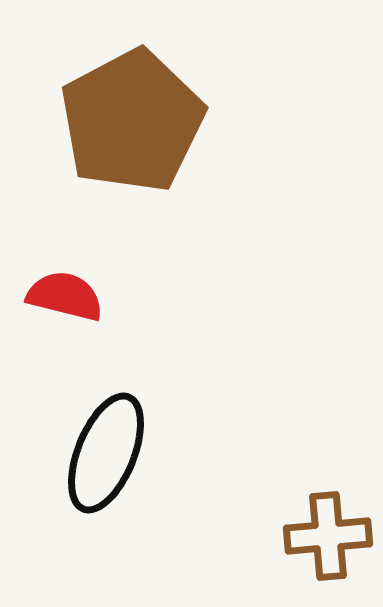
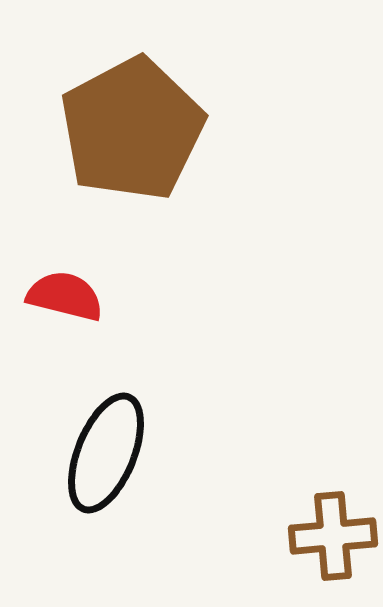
brown pentagon: moved 8 px down
brown cross: moved 5 px right
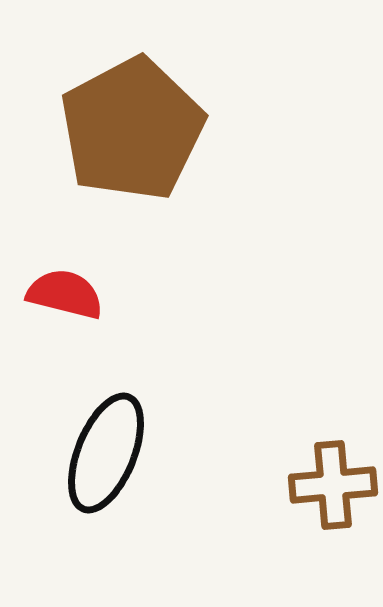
red semicircle: moved 2 px up
brown cross: moved 51 px up
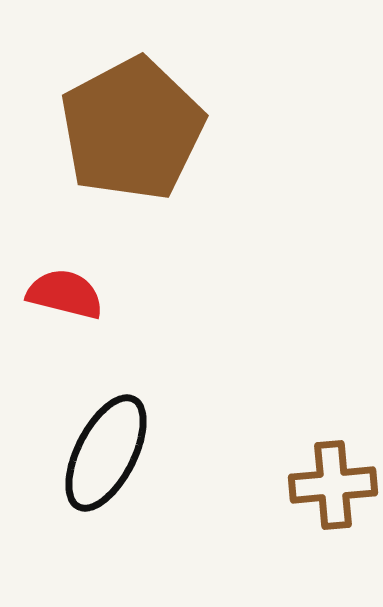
black ellipse: rotated 5 degrees clockwise
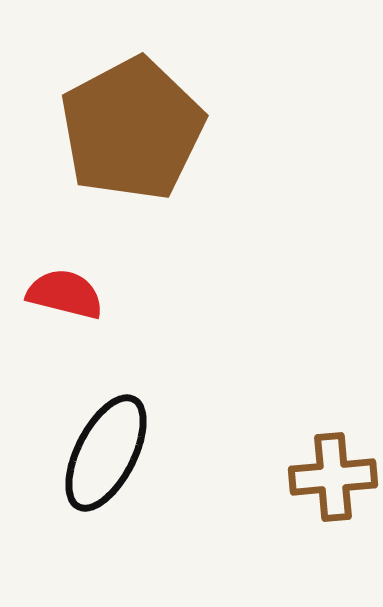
brown cross: moved 8 px up
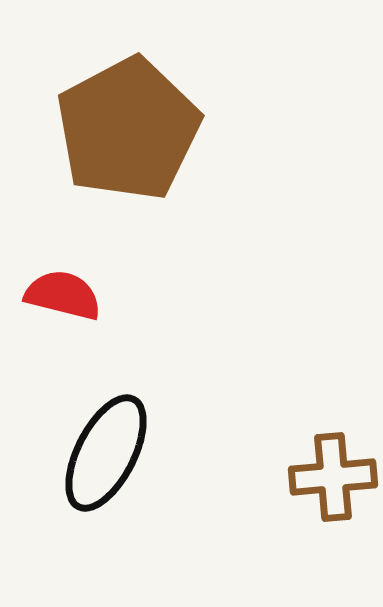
brown pentagon: moved 4 px left
red semicircle: moved 2 px left, 1 px down
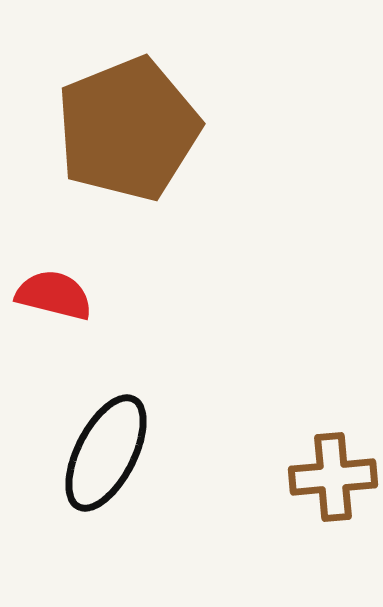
brown pentagon: rotated 6 degrees clockwise
red semicircle: moved 9 px left
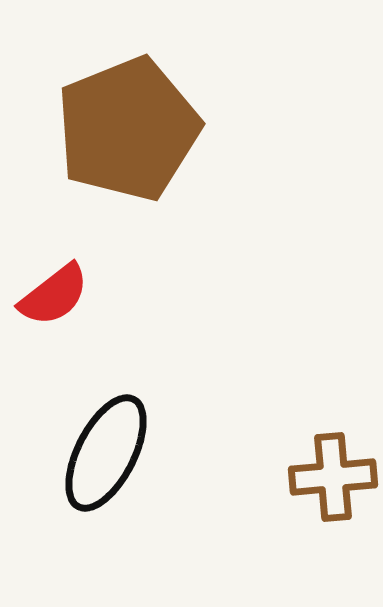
red semicircle: rotated 128 degrees clockwise
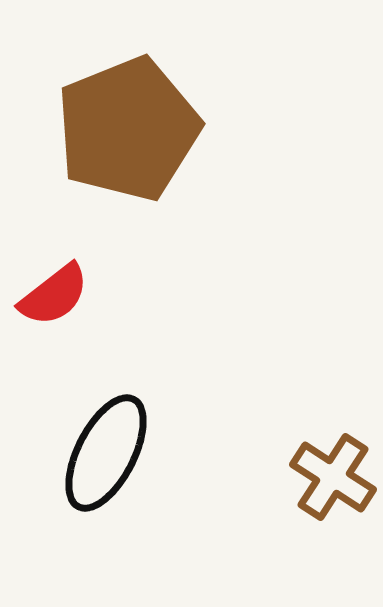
brown cross: rotated 38 degrees clockwise
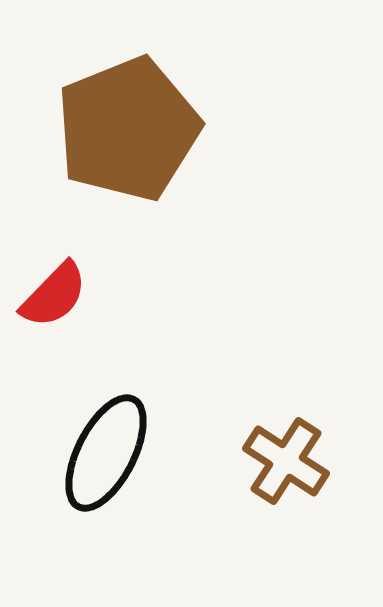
red semicircle: rotated 8 degrees counterclockwise
brown cross: moved 47 px left, 16 px up
